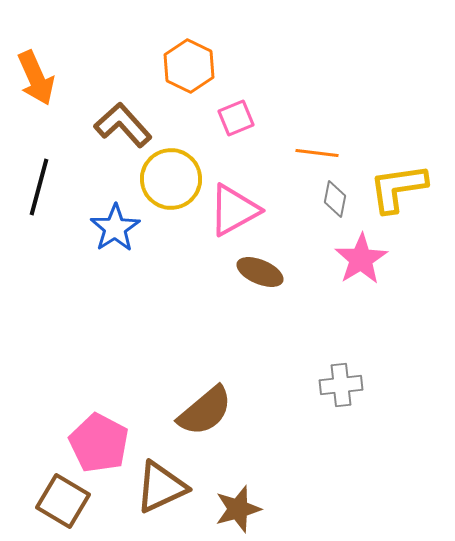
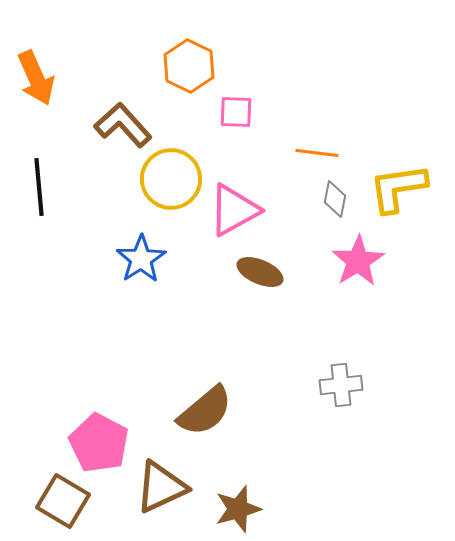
pink square: moved 6 px up; rotated 24 degrees clockwise
black line: rotated 20 degrees counterclockwise
blue star: moved 26 px right, 31 px down
pink star: moved 3 px left, 2 px down
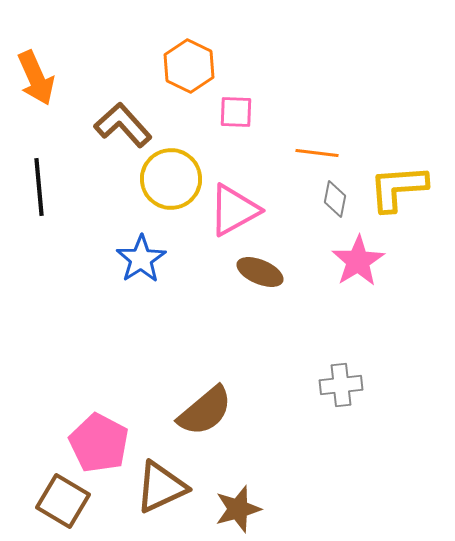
yellow L-shape: rotated 4 degrees clockwise
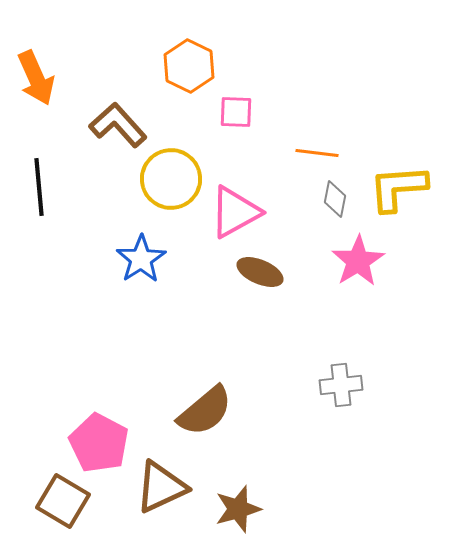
brown L-shape: moved 5 px left
pink triangle: moved 1 px right, 2 px down
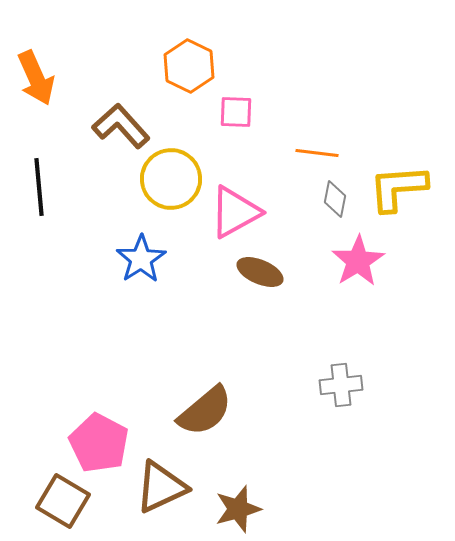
brown L-shape: moved 3 px right, 1 px down
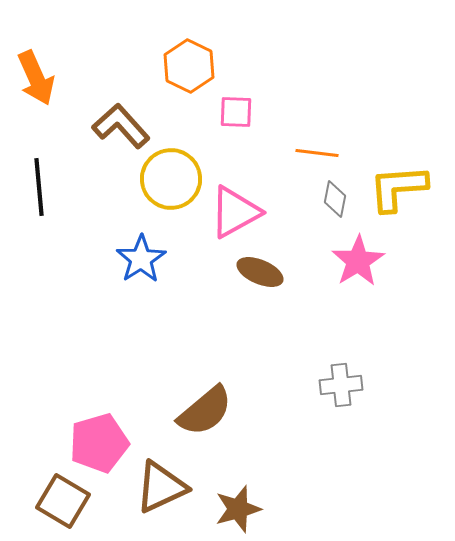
pink pentagon: rotated 28 degrees clockwise
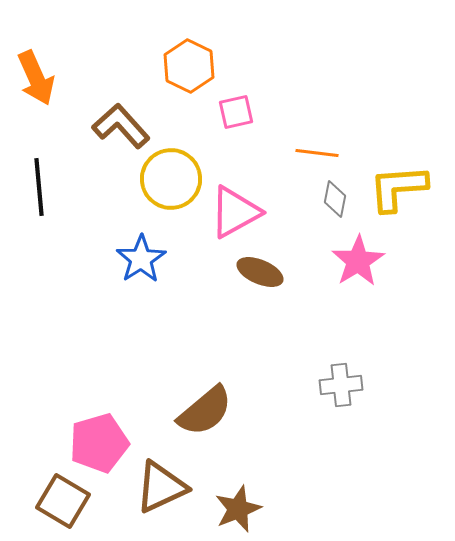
pink square: rotated 15 degrees counterclockwise
brown star: rotated 6 degrees counterclockwise
